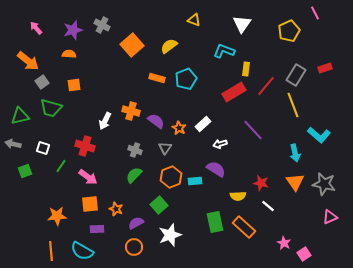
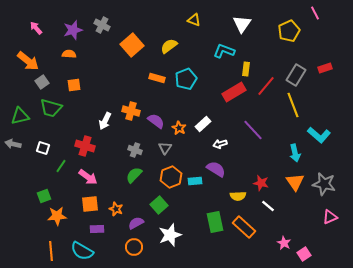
green square at (25, 171): moved 19 px right, 25 px down
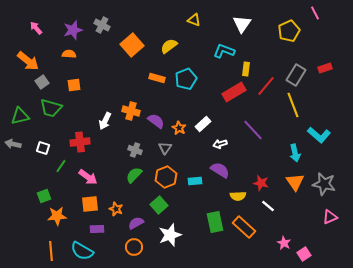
red cross at (85, 146): moved 5 px left, 4 px up; rotated 24 degrees counterclockwise
purple semicircle at (216, 169): moved 4 px right, 1 px down
orange hexagon at (171, 177): moved 5 px left
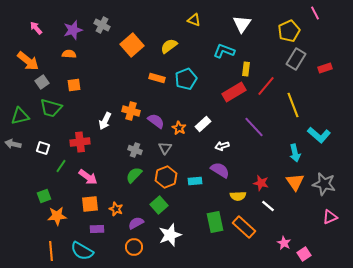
gray rectangle at (296, 75): moved 16 px up
purple line at (253, 130): moved 1 px right, 3 px up
white arrow at (220, 144): moved 2 px right, 2 px down
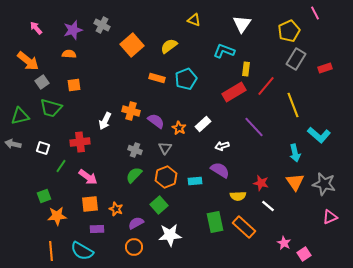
white star at (170, 235): rotated 15 degrees clockwise
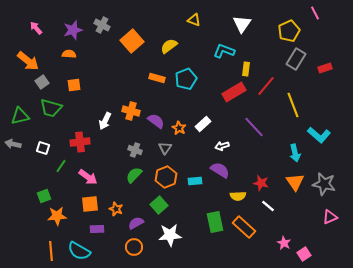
orange square at (132, 45): moved 4 px up
cyan semicircle at (82, 251): moved 3 px left
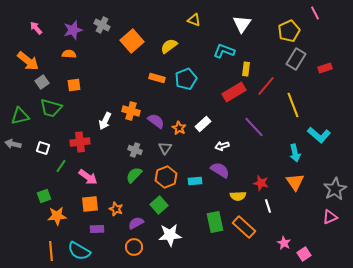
gray star at (324, 184): moved 11 px right, 5 px down; rotated 30 degrees clockwise
white line at (268, 206): rotated 32 degrees clockwise
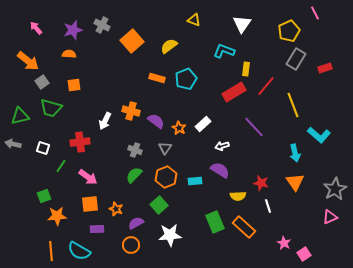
green rectangle at (215, 222): rotated 10 degrees counterclockwise
orange circle at (134, 247): moved 3 px left, 2 px up
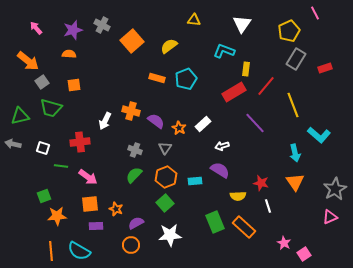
yellow triangle at (194, 20): rotated 16 degrees counterclockwise
purple line at (254, 127): moved 1 px right, 4 px up
green line at (61, 166): rotated 64 degrees clockwise
green square at (159, 205): moved 6 px right, 2 px up
purple rectangle at (97, 229): moved 1 px left, 3 px up
